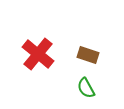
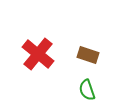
green semicircle: moved 1 px right, 2 px down; rotated 10 degrees clockwise
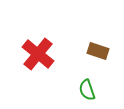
brown rectangle: moved 10 px right, 4 px up
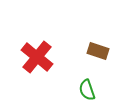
red cross: moved 1 px left, 3 px down
